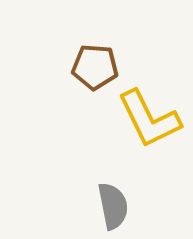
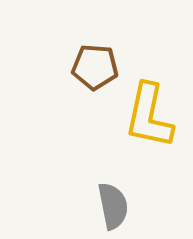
yellow L-shape: moved 3 px up; rotated 38 degrees clockwise
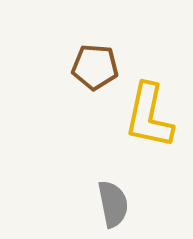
gray semicircle: moved 2 px up
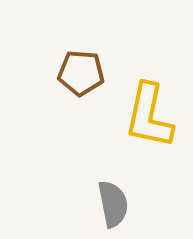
brown pentagon: moved 14 px left, 6 px down
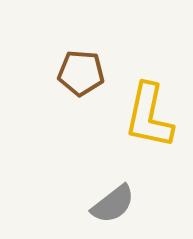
gray semicircle: rotated 63 degrees clockwise
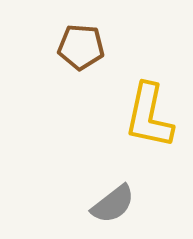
brown pentagon: moved 26 px up
